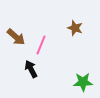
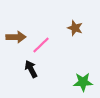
brown arrow: rotated 42 degrees counterclockwise
pink line: rotated 24 degrees clockwise
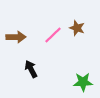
brown star: moved 2 px right
pink line: moved 12 px right, 10 px up
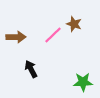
brown star: moved 3 px left, 4 px up
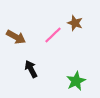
brown star: moved 1 px right, 1 px up
brown arrow: rotated 30 degrees clockwise
green star: moved 7 px left, 1 px up; rotated 24 degrees counterclockwise
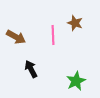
pink line: rotated 48 degrees counterclockwise
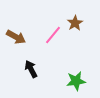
brown star: rotated 21 degrees clockwise
pink line: rotated 42 degrees clockwise
green star: rotated 18 degrees clockwise
